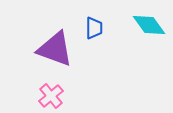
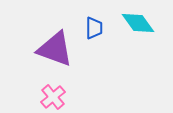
cyan diamond: moved 11 px left, 2 px up
pink cross: moved 2 px right, 1 px down
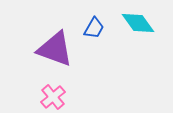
blue trapezoid: rotated 30 degrees clockwise
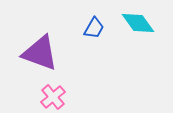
purple triangle: moved 15 px left, 4 px down
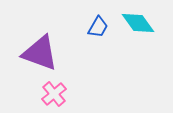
blue trapezoid: moved 4 px right, 1 px up
pink cross: moved 1 px right, 3 px up
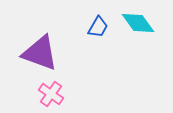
pink cross: moved 3 px left; rotated 15 degrees counterclockwise
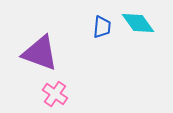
blue trapezoid: moved 4 px right; rotated 25 degrees counterclockwise
pink cross: moved 4 px right
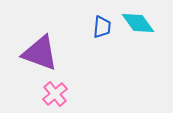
pink cross: rotated 15 degrees clockwise
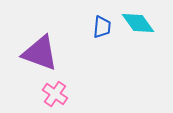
pink cross: rotated 15 degrees counterclockwise
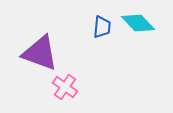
cyan diamond: rotated 8 degrees counterclockwise
pink cross: moved 10 px right, 7 px up
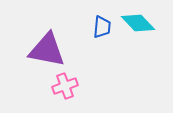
purple triangle: moved 7 px right, 3 px up; rotated 9 degrees counterclockwise
pink cross: moved 1 px up; rotated 35 degrees clockwise
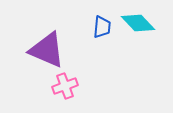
purple triangle: rotated 12 degrees clockwise
